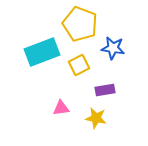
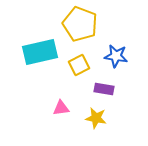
blue star: moved 3 px right, 8 px down
cyan rectangle: moved 2 px left; rotated 8 degrees clockwise
purple rectangle: moved 1 px left, 1 px up; rotated 18 degrees clockwise
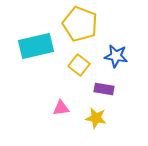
cyan rectangle: moved 4 px left, 6 px up
yellow square: rotated 25 degrees counterclockwise
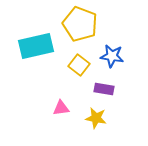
blue star: moved 4 px left
